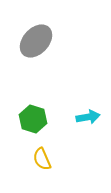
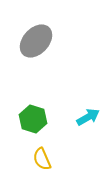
cyan arrow: rotated 20 degrees counterclockwise
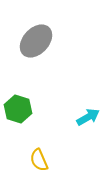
green hexagon: moved 15 px left, 10 px up
yellow semicircle: moved 3 px left, 1 px down
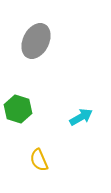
gray ellipse: rotated 16 degrees counterclockwise
cyan arrow: moved 7 px left
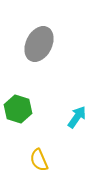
gray ellipse: moved 3 px right, 3 px down
cyan arrow: moved 4 px left; rotated 25 degrees counterclockwise
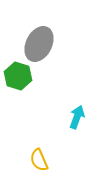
green hexagon: moved 33 px up
cyan arrow: rotated 15 degrees counterclockwise
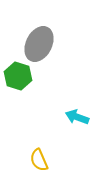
cyan arrow: rotated 90 degrees counterclockwise
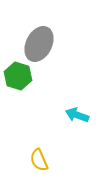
cyan arrow: moved 2 px up
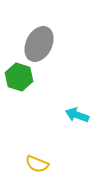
green hexagon: moved 1 px right, 1 px down
yellow semicircle: moved 2 px left, 4 px down; rotated 45 degrees counterclockwise
